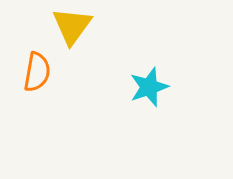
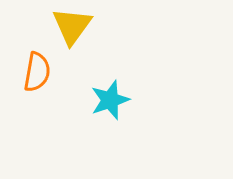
cyan star: moved 39 px left, 13 px down
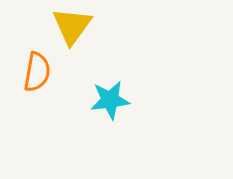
cyan star: rotated 12 degrees clockwise
